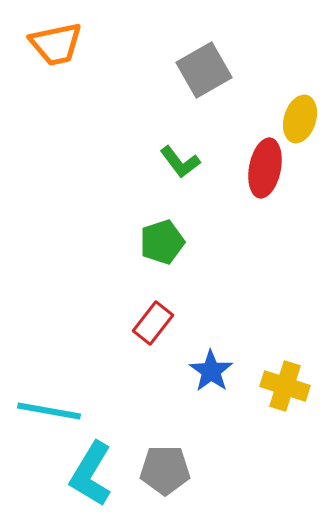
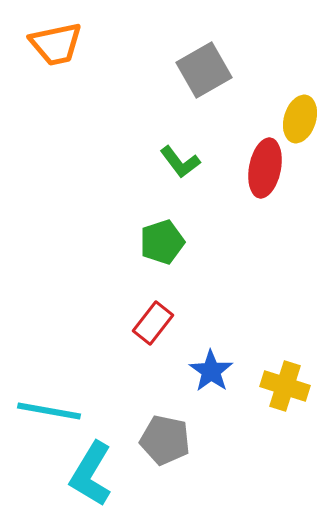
gray pentagon: moved 30 px up; rotated 12 degrees clockwise
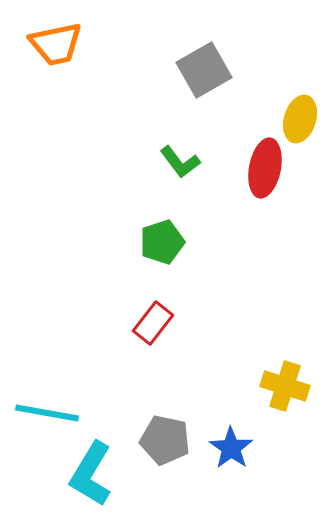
blue star: moved 20 px right, 77 px down
cyan line: moved 2 px left, 2 px down
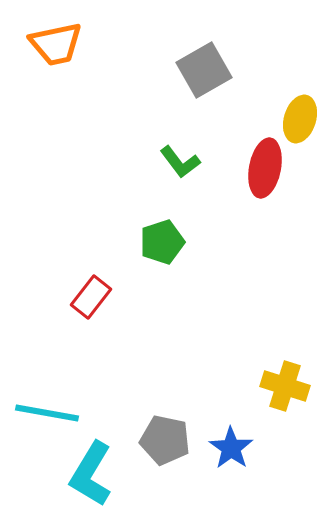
red rectangle: moved 62 px left, 26 px up
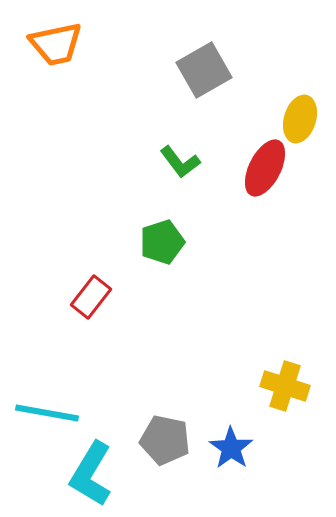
red ellipse: rotated 16 degrees clockwise
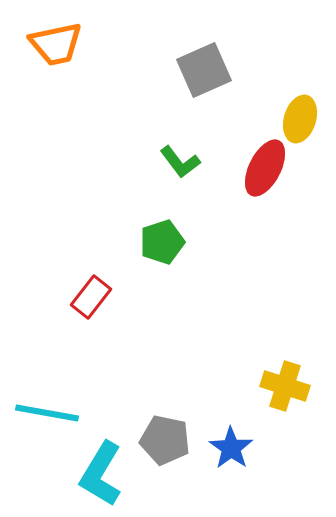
gray square: rotated 6 degrees clockwise
cyan L-shape: moved 10 px right
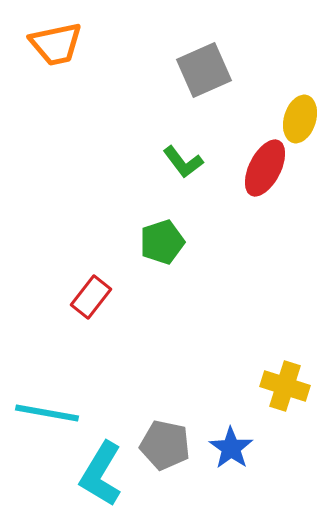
green L-shape: moved 3 px right
gray pentagon: moved 5 px down
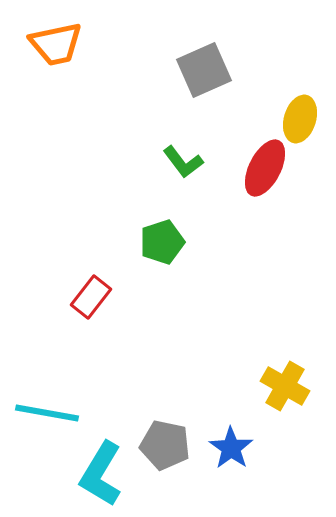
yellow cross: rotated 12 degrees clockwise
